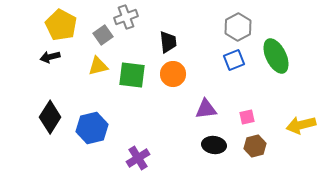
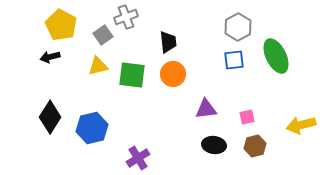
blue square: rotated 15 degrees clockwise
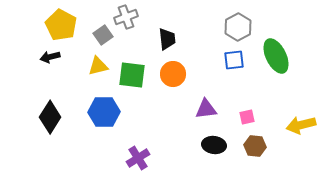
black trapezoid: moved 1 px left, 3 px up
blue hexagon: moved 12 px right, 16 px up; rotated 12 degrees clockwise
brown hexagon: rotated 20 degrees clockwise
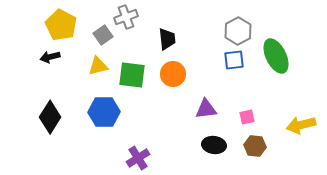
gray hexagon: moved 4 px down
